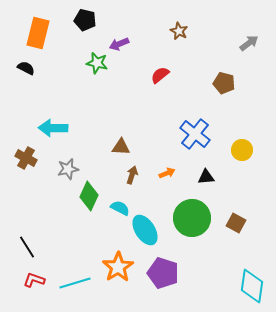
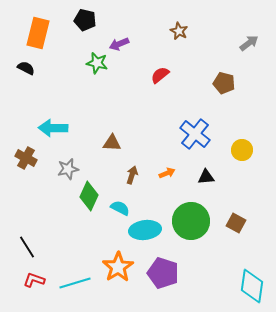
brown triangle: moved 9 px left, 4 px up
green circle: moved 1 px left, 3 px down
cyan ellipse: rotated 64 degrees counterclockwise
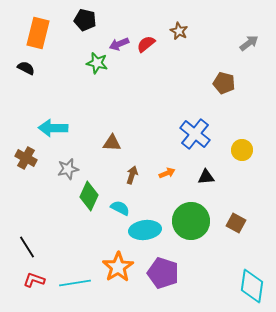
red semicircle: moved 14 px left, 31 px up
cyan line: rotated 8 degrees clockwise
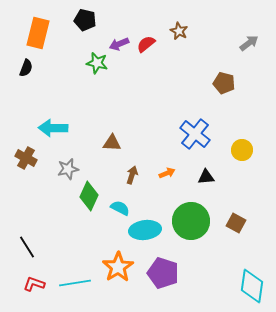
black semicircle: rotated 84 degrees clockwise
red L-shape: moved 4 px down
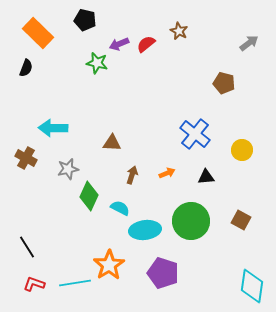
orange rectangle: rotated 60 degrees counterclockwise
brown square: moved 5 px right, 3 px up
orange star: moved 9 px left, 2 px up
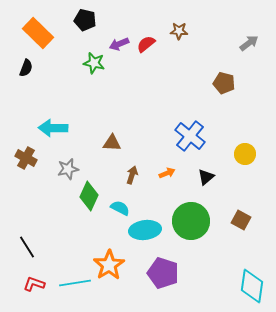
brown star: rotated 24 degrees counterclockwise
green star: moved 3 px left
blue cross: moved 5 px left, 2 px down
yellow circle: moved 3 px right, 4 px down
black triangle: rotated 36 degrees counterclockwise
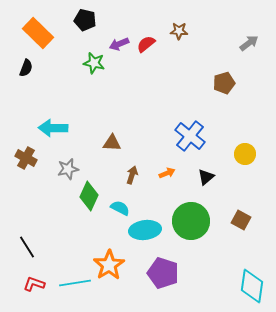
brown pentagon: rotated 30 degrees counterclockwise
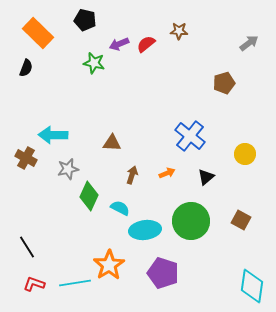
cyan arrow: moved 7 px down
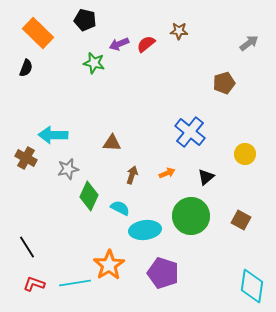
blue cross: moved 4 px up
green circle: moved 5 px up
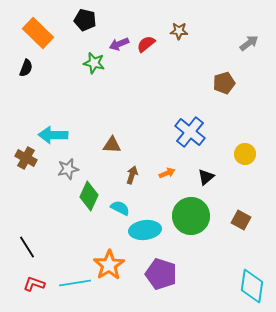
brown triangle: moved 2 px down
purple pentagon: moved 2 px left, 1 px down
